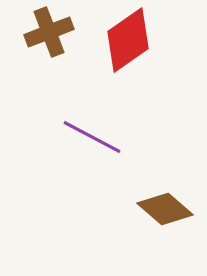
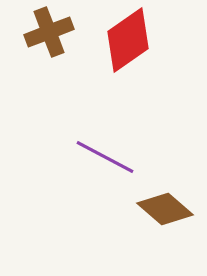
purple line: moved 13 px right, 20 px down
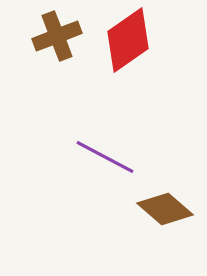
brown cross: moved 8 px right, 4 px down
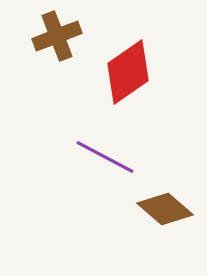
red diamond: moved 32 px down
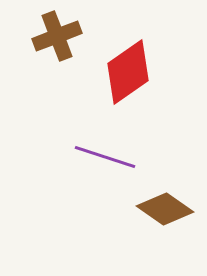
purple line: rotated 10 degrees counterclockwise
brown diamond: rotated 6 degrees counterclockwise
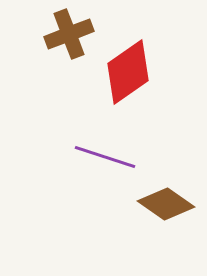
brown cross: moved 12 px right, 2 px up
brown diamond: moved 1 px right, 5 px up
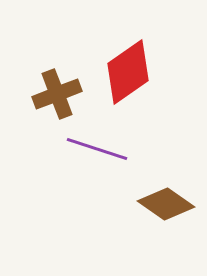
brown cross: moved 12 px left, 60 px down
purple line: moved 8 px left, 8 px up
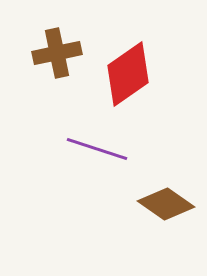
red diamond: moved 2 px down
brown cross: moved 41 px up; rotated 9 degrees clockwise
